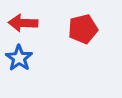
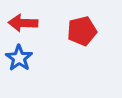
red pentagon: moved 1 px left, 2 px down
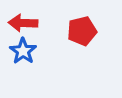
blue star: moved 4 px right, 7 px up
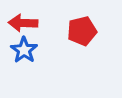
blue star: moved 1 px right, 1 px up
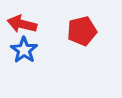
red arrow: moved 1 px left, 1 px down; rotated 12 degrees clockwise
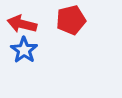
red pentagon: moved 11 px left, 11 px up
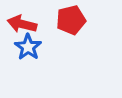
blue star: moved 4 px right, 3 px up
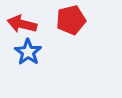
blue star: moved 5 px down
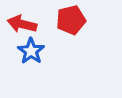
blue star: moved 3 px right, 1 px up
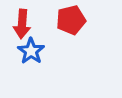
red arrow: rotated 100 degrees counterclockwise
